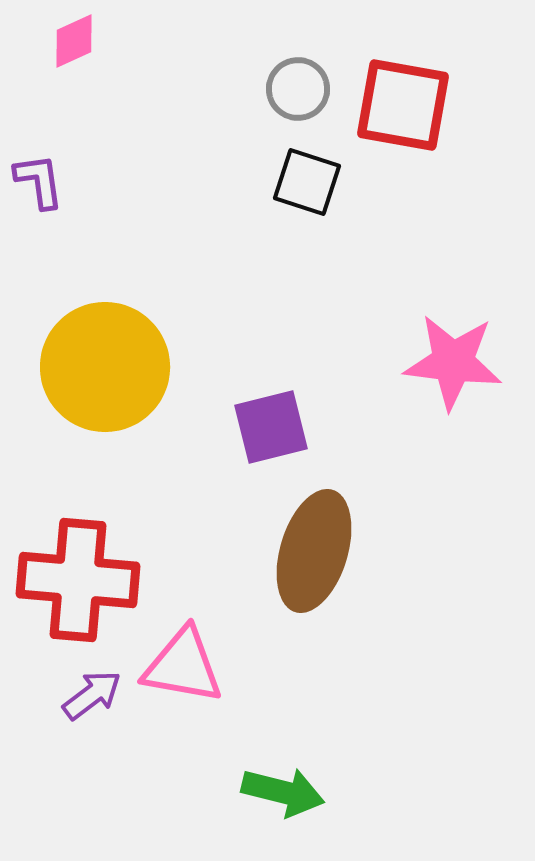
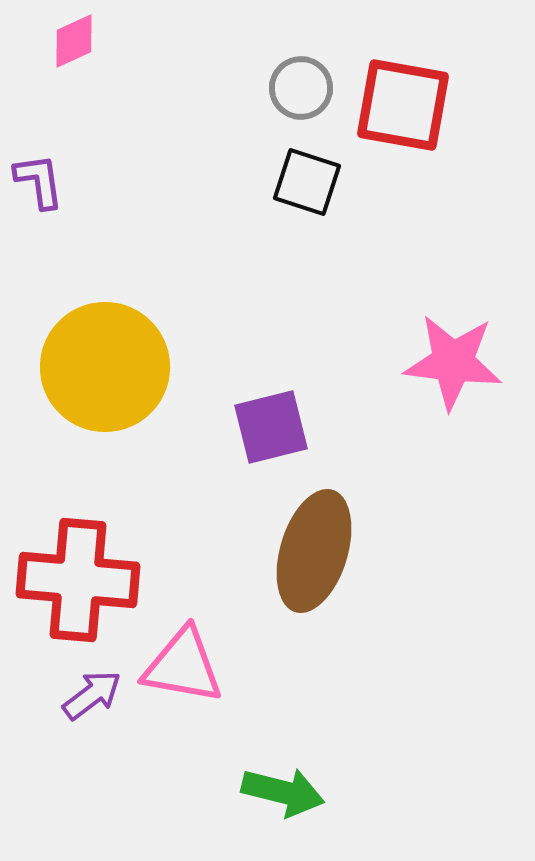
gray circle: moved 3 px right, 1 px up
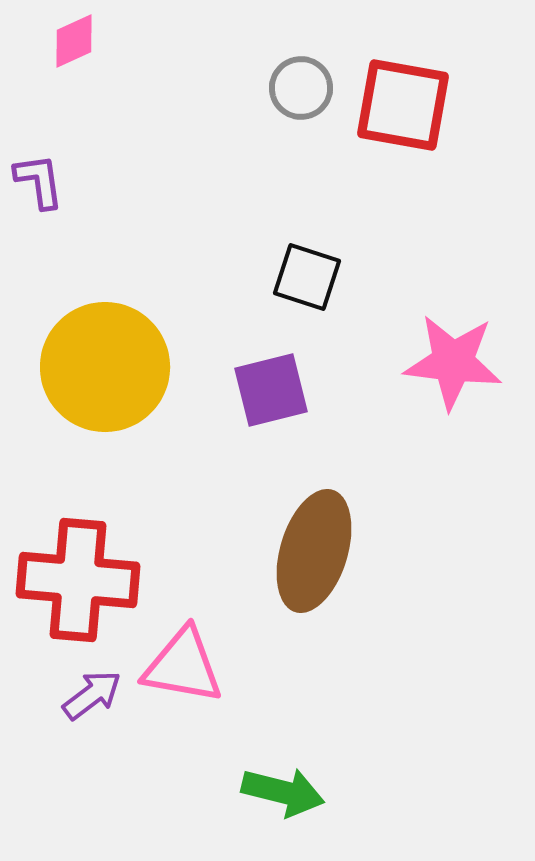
black square: moved 95 px down
purple square: moved 37 px up
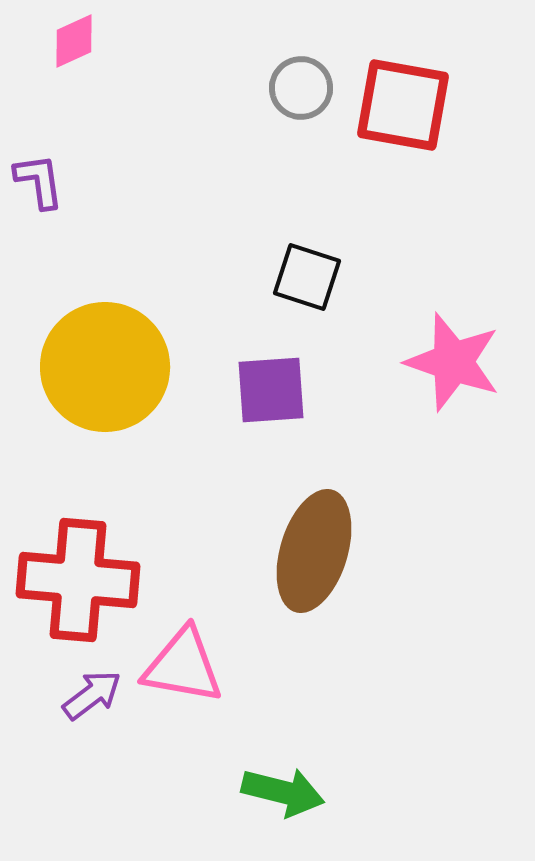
pink star: rotated 12 degrees clockwise
purple square: rotated 10 degrees clockwise
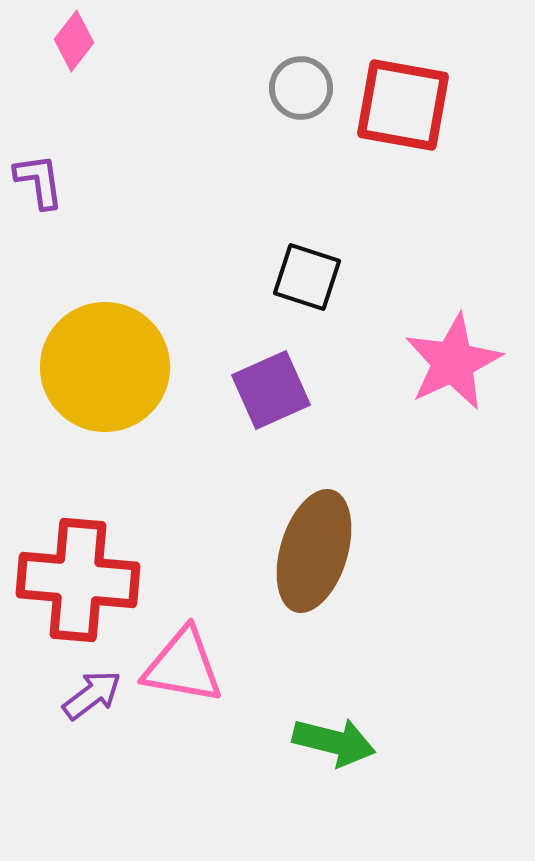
pink diamond: rotated 28 degrees counterclockwise
pink star: rotated 28 degrees clockwise
purple square: rotated 20 degrees counterclockwise
green arrow: moved 51 px right, 50 px up
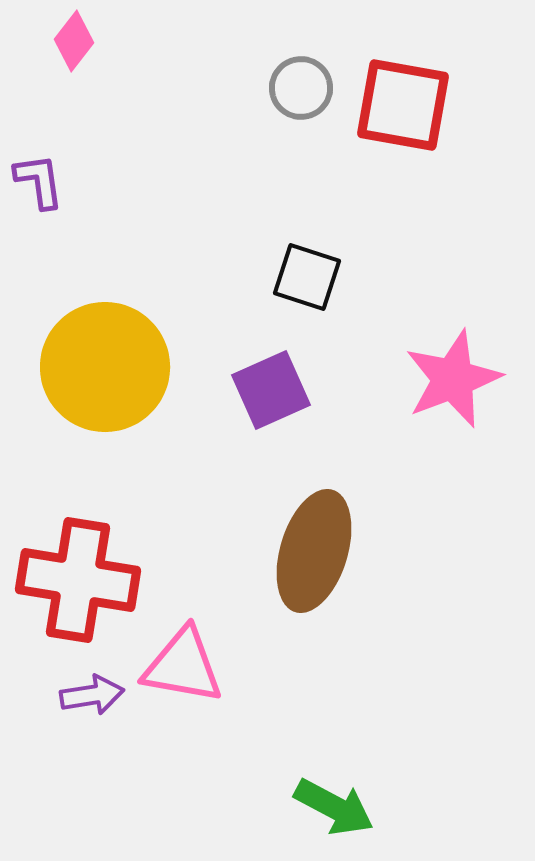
pink star: moved 17 px down; rotated 4 degrees clockwise
red cross: rotated 4 degrees clockwise
purple arrow: rotated 28 degrees clockwise
green arrow: moved 65 px down; rotated 14 degrees clockwise
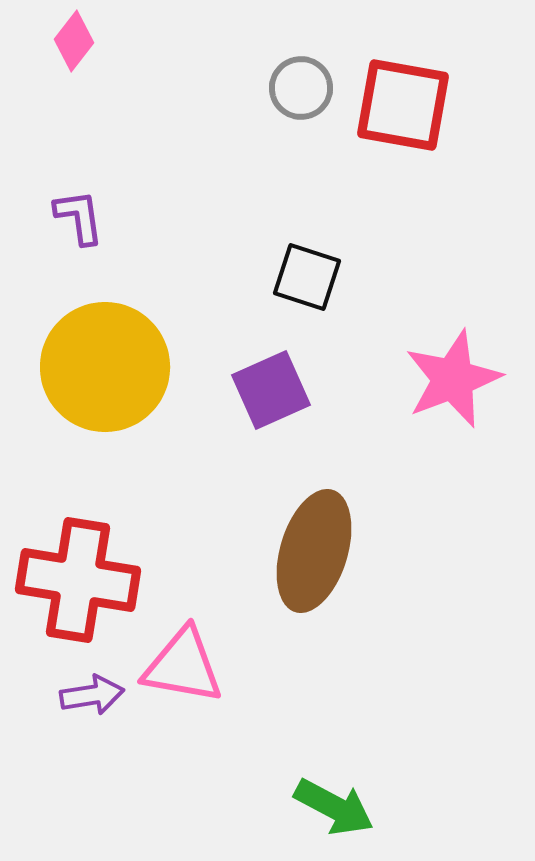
purple L-shape: moved 40 px right, 36 px down
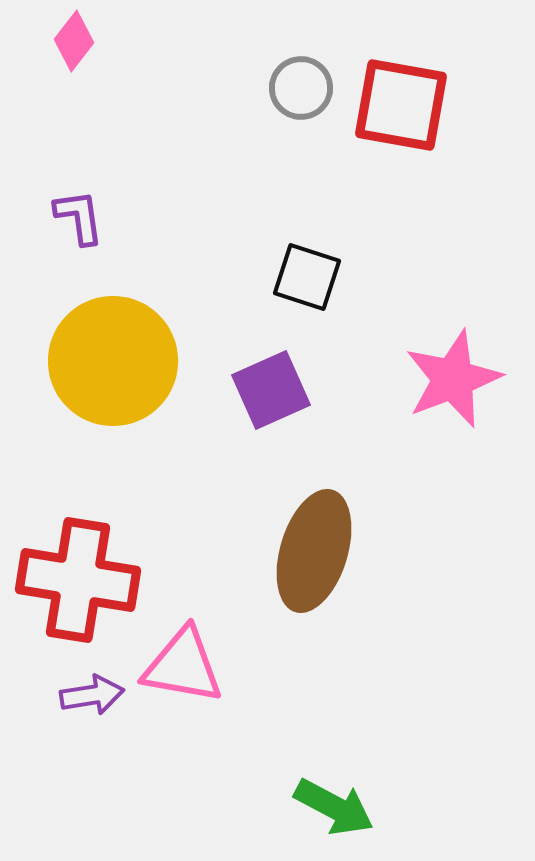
red square: moved 2 px left
yellow circle: moved 8 px right, 6 px up
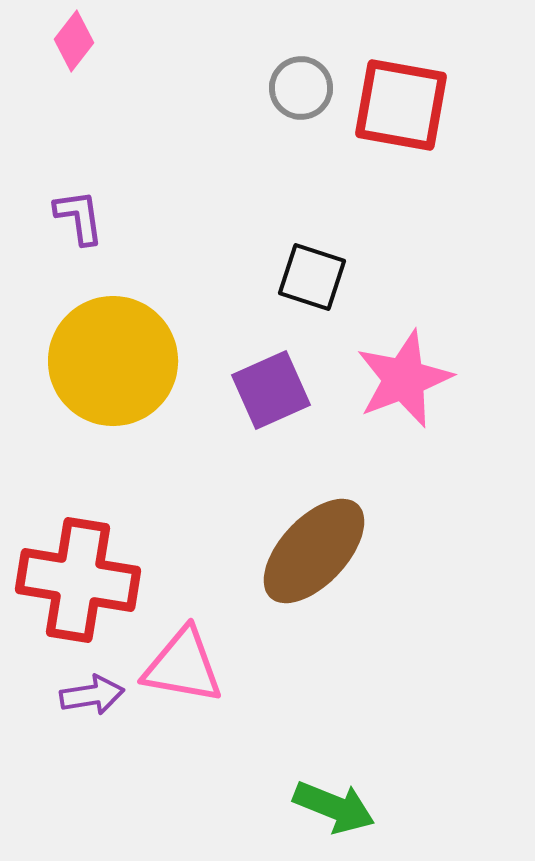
black square: moved 5 px right
pink star: moved 49 px left
brown ellipse: rotated 26 degrees clockwise
green arrow: rotated 6 degrees counterclockwise
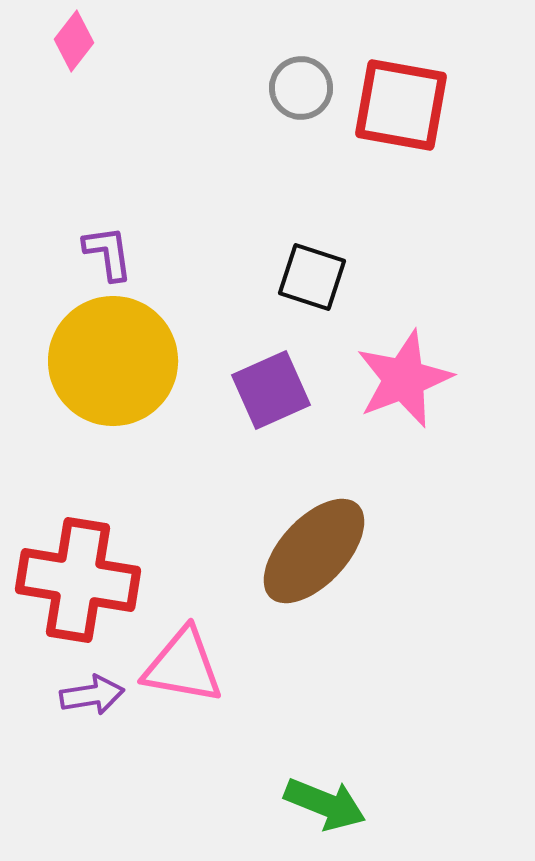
purple L-shape: moved 29 px right, 36 px down
green arrow: moved 9 px left, 3 px up
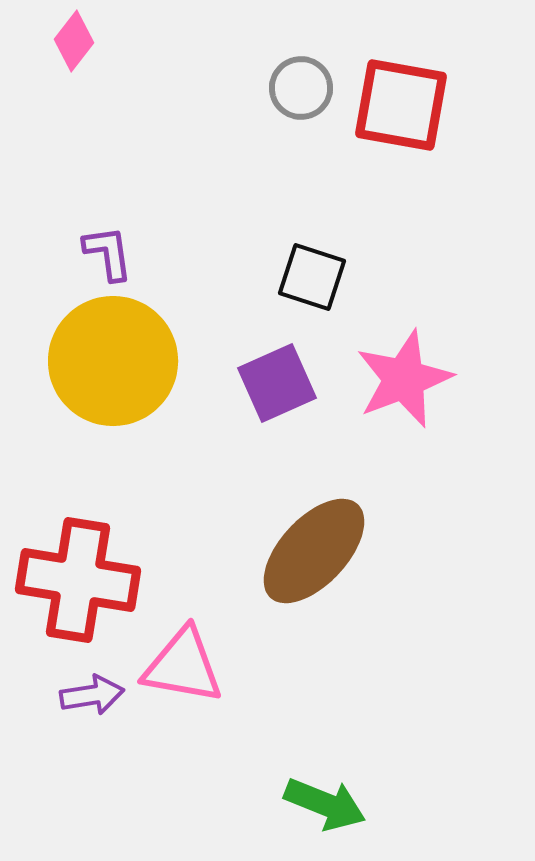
purple square: moved 6 px right, 7 px up
